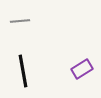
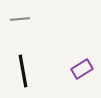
gray line: moved 2 px up
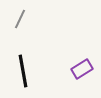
gray line: rotated 60 degrees counterclockwise
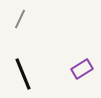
black line: moved 3 px down; rotated 12 degrees counterclockwise
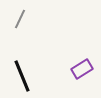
black line: moved 1 px left, 2 px down
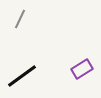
black line: rotated 76 degrees clockwise
